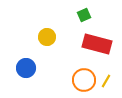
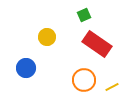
red rectangle: rotated 20 degrees clockwise
yellow line: moved 6 px right, 6 px down; rotated 32 degrees clockwise
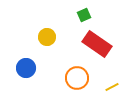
orange circle: moved 7 px left, 2 px up
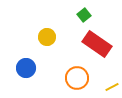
green square: rotated 16 degrees counterclockwise
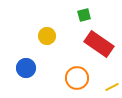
green square: rotated 24 degrees clockwise
yellow circle: moved 1 px up
red rectangle: moved 2 px right
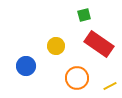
yellow circle: moved 9 px right, 10 px down
blue circle: moved 2 px up
yellow line: moved 2 px left, 1 px up
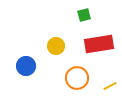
red rectangle: rotated 44 degrees counterclockwise
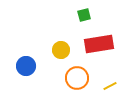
yellow circle: moved 5 px right, 4 px down
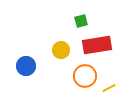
green square: moved 3 px left, 6 px down
red rectangle: moved 2 px left, 1 px down
orange circle: moved 8 px right, 2 px up
yellow line: moved 1 px left, 2 px down
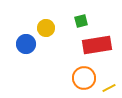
yellow circle: moved 15 px left, 22 px up
blue circle: moved 22 px up
orange circle: moved 1 px left, 2 px down
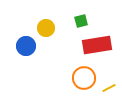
blue circle: moved 2 px down
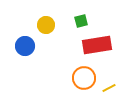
yellow circle: moved 3 px up
blue circle: moved 1 px left
